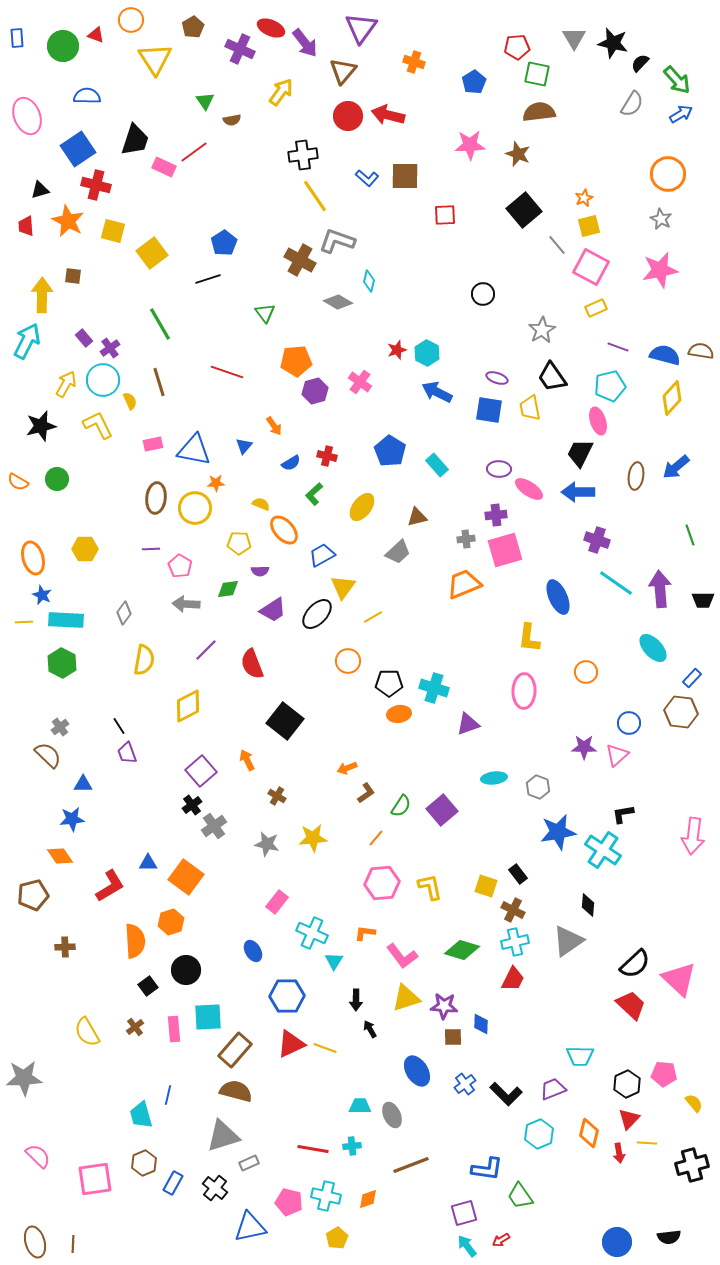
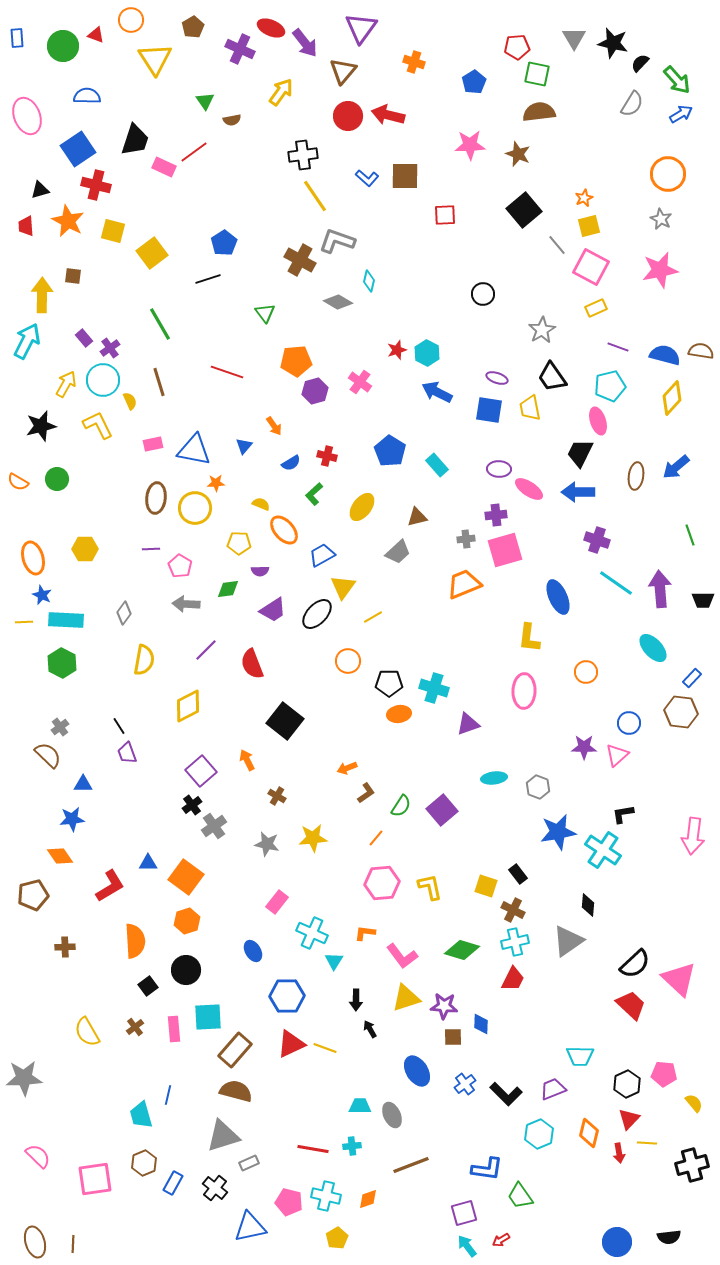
orange hexagon at (171, 922): moved 16 px right, 1 px up
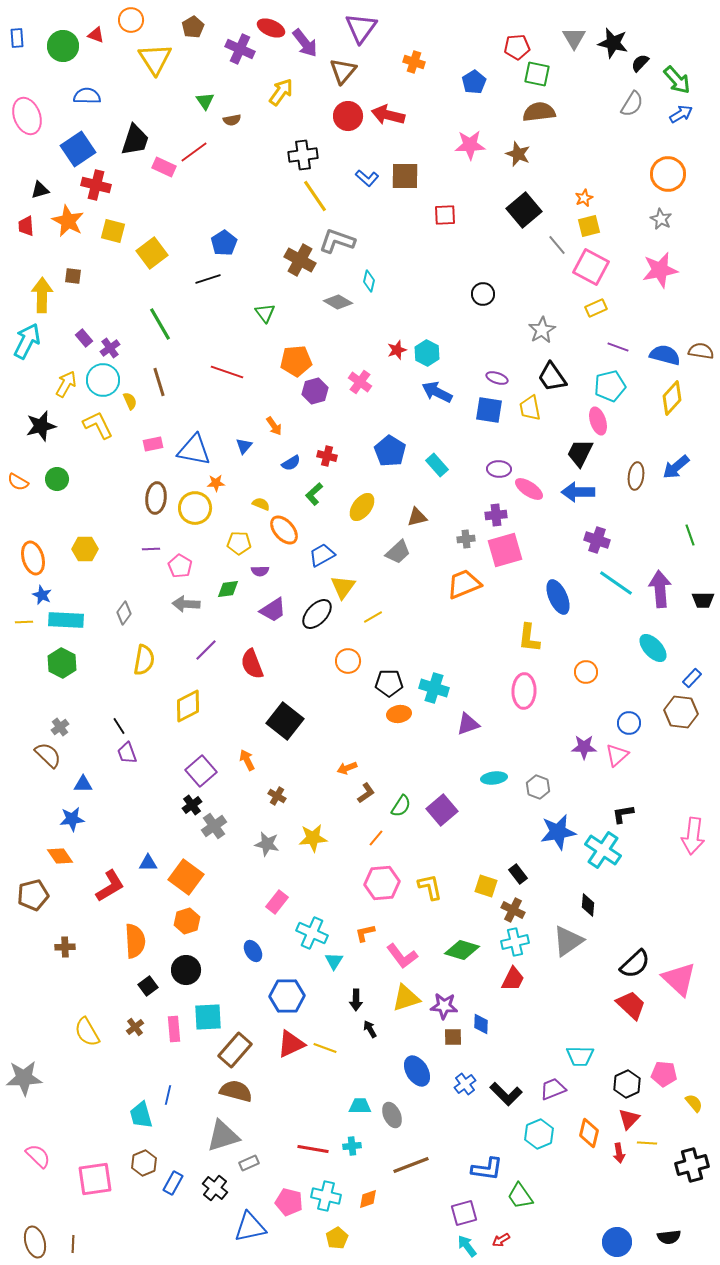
orange L-shape at (365, 933): rotated 20 degrees counterclockwise
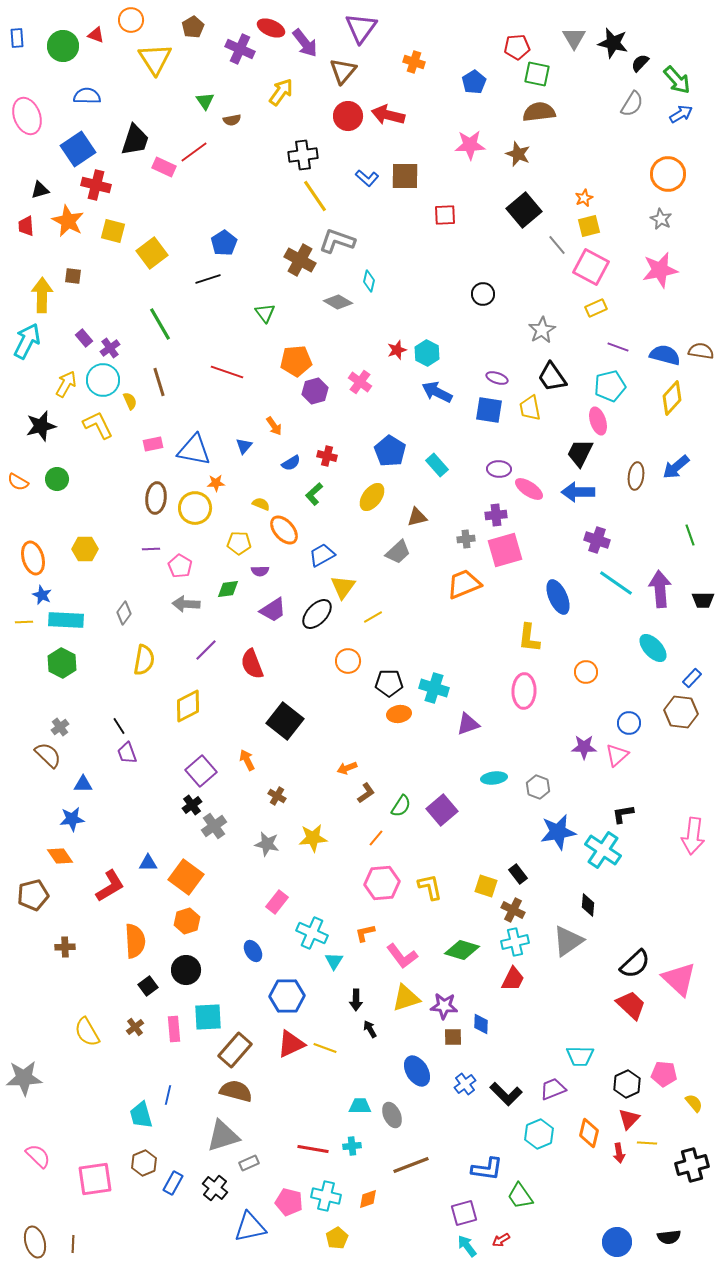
yellow ellipse at (362, 507): moved 10 px right, 10 px up
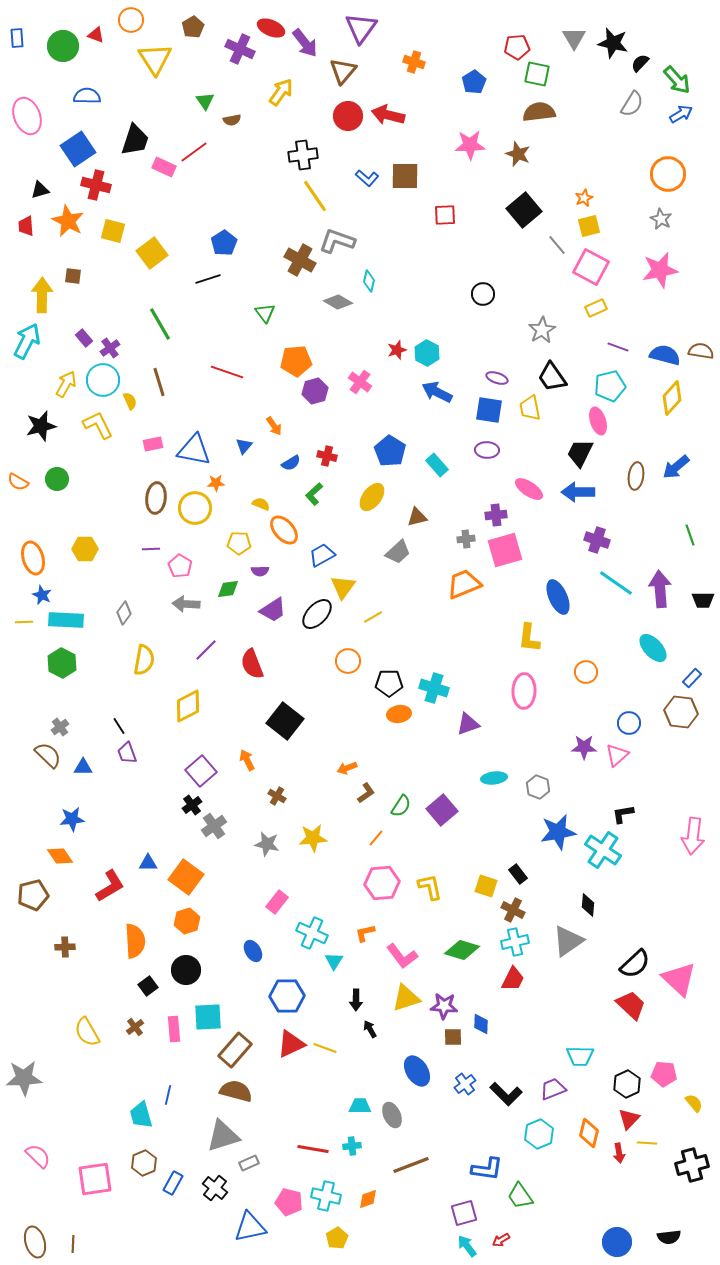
purple ellipse at (499, 469): moved 12 px left, 19 px up
blue triangle at (83, 784): moved 17 px up
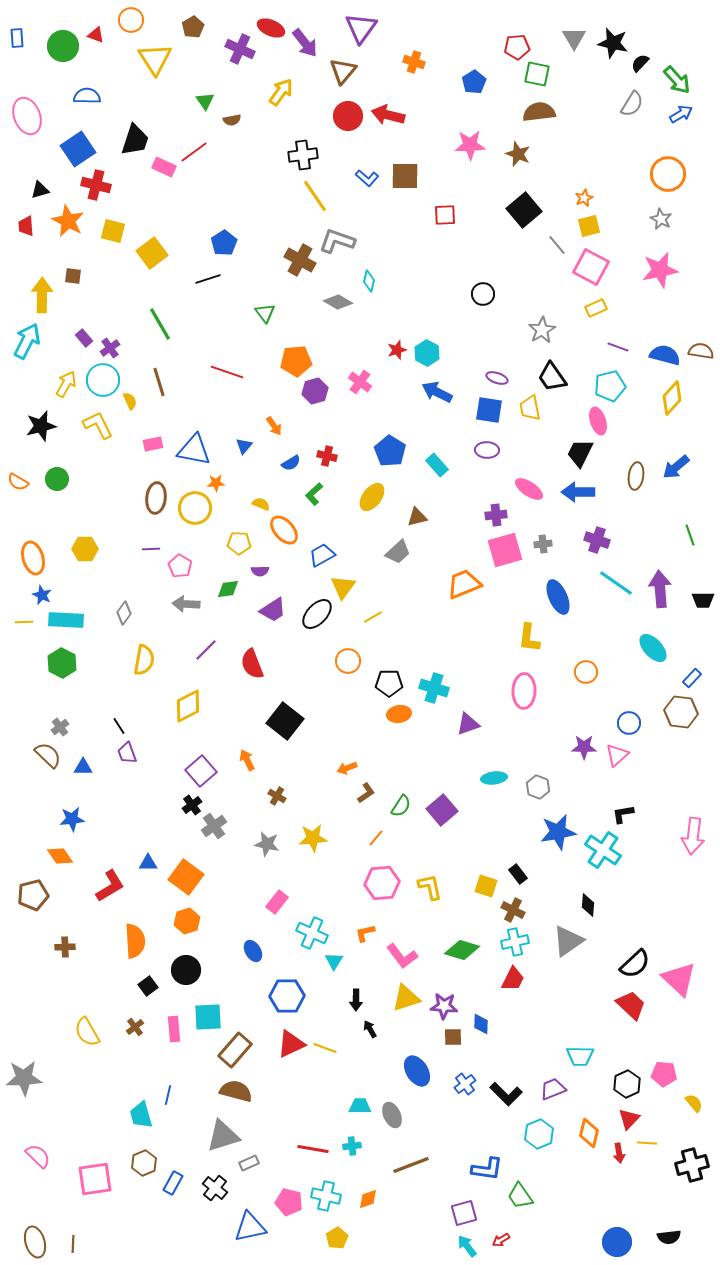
gray cross at (466, 539): moved 77 px right, 5 px down
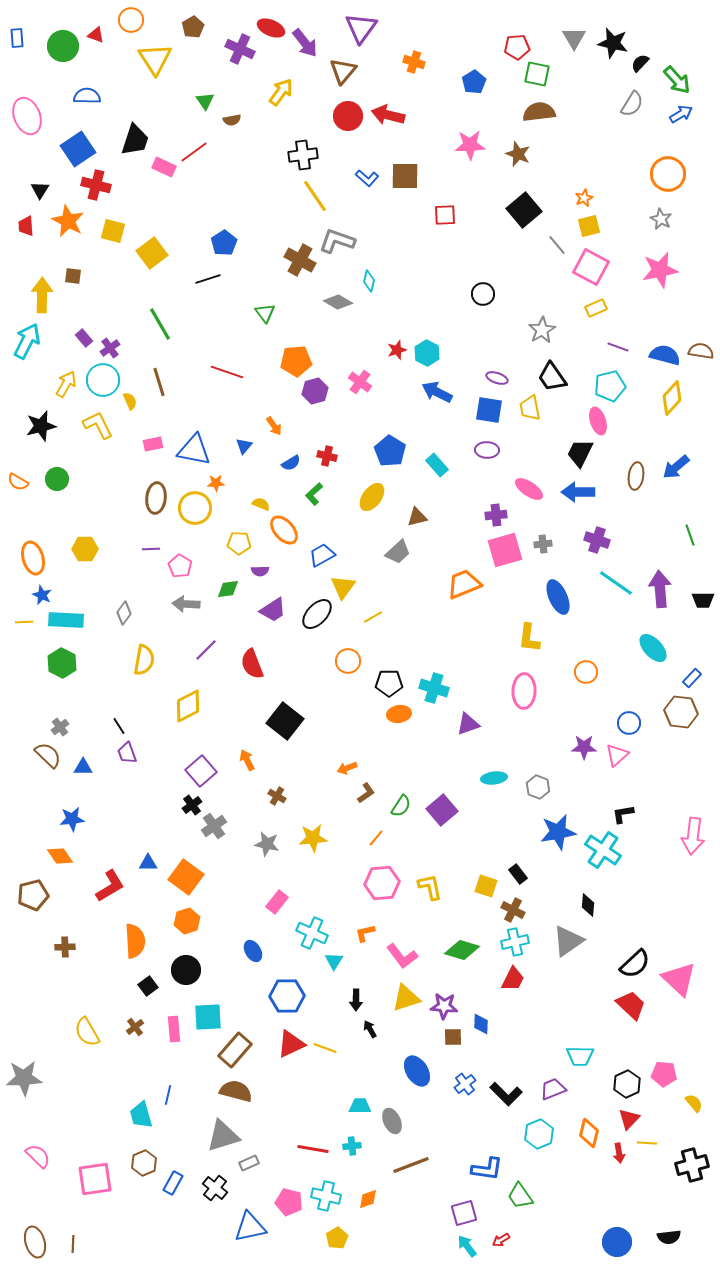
black triangle at (40, 190): rotated 42 degrees counterclockwise
gray ellipse at (392, 1115): moved 6 px down
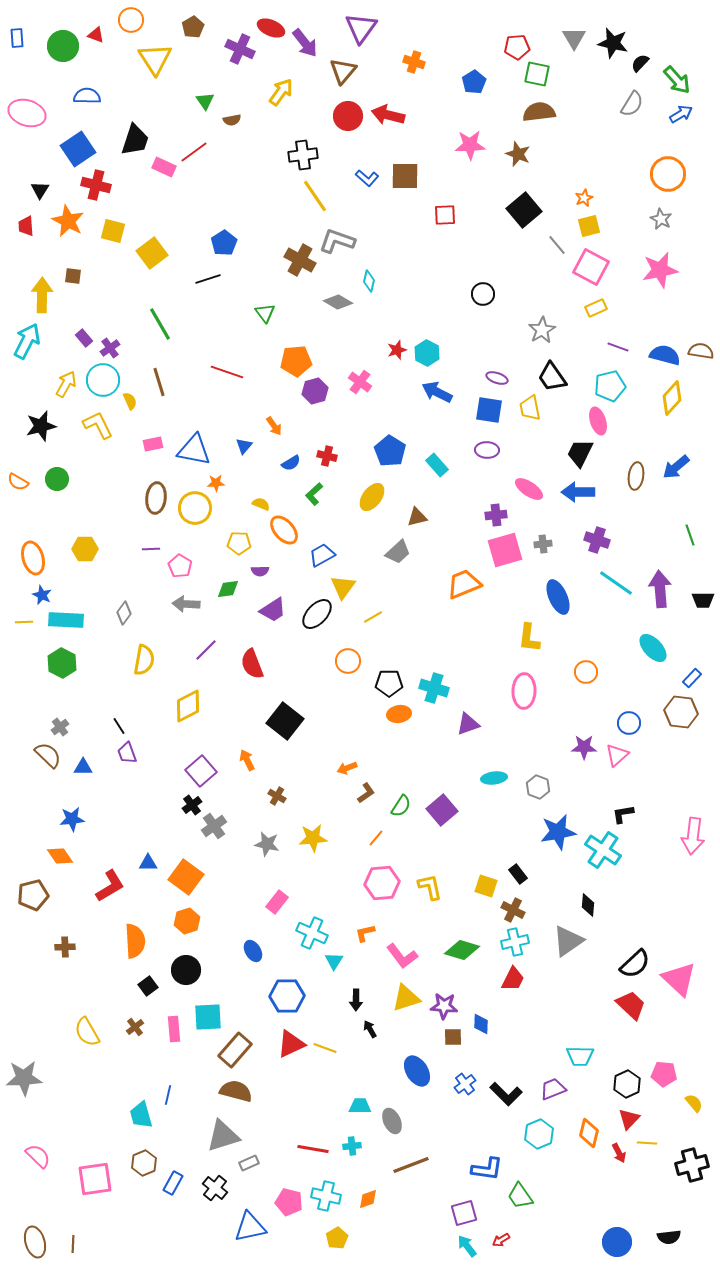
pink ellipse at (27, 116): moved 3 px up; rotated 51 degrees counterclockwise
red arrow at (619, 1153): rotated 18 degrees counterclockwise
